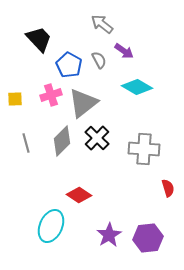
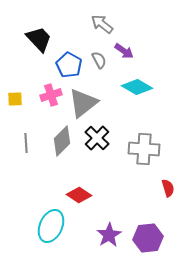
gray line: rotated 12 degrees clockwise
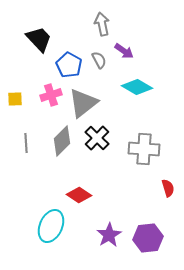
gray arrow: rotated 40 degrees clockwise
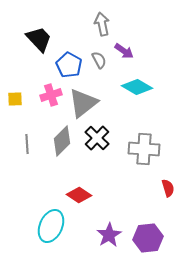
gray line: moved 1 px right, 1 px down
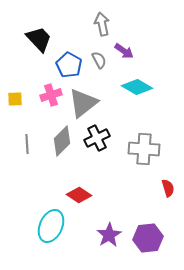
black cross: rotated 20 degrees clockwise
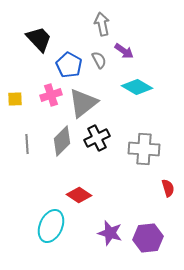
purple star: moved 1 px right, 2 px up; rotated 25 degrees counterclockwise
